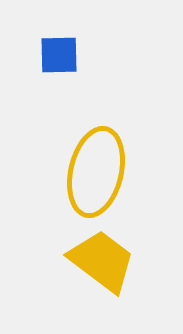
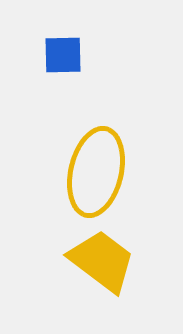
blue square: moved 4 px right
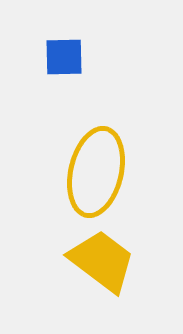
blue square: moved 1 px right, 2 px down
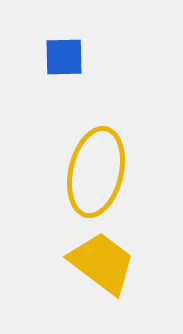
yellow trapezoid: moved 2 px down
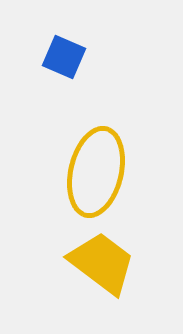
blue square: rotated 24 degrees clockwise
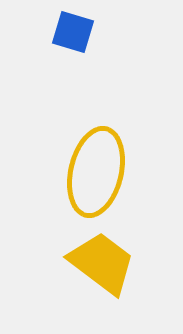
blue square: moved 9 px right, 25 px up; rotated 6 degrees counterclockwise
